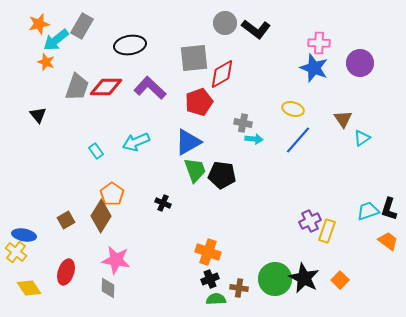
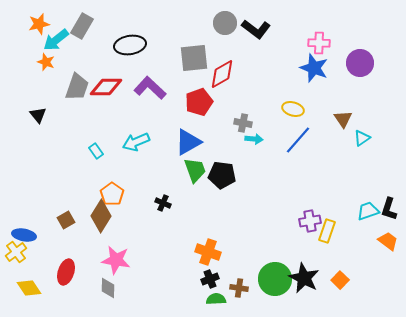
purple cross at (310, 221): rotated 15 degrees clockwise
yellow cross at (16, 252): rotated 15 degrees clockwise
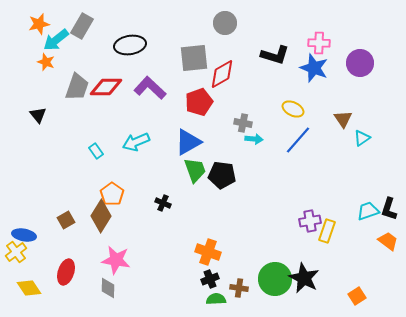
black L-shape at (256, 29): moved 19 px right, 26 px down; rotated 20 degrees counterclockwise
yellow ellipse at (293, 109): rotated 10 degrees clockwise
orange square at (340, 280): moved 17 px right, 16 px down; rotated 12 degrees clockwise
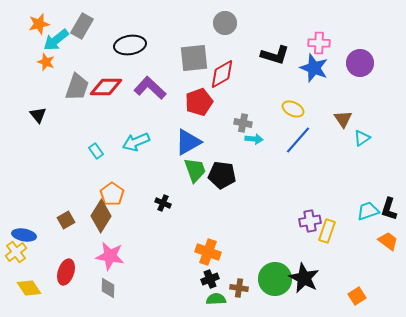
pink star at (116, 260): moved 6 px left, 4 px up
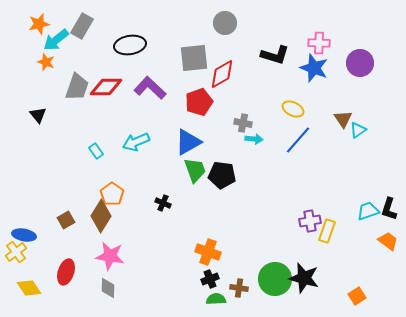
cyan triangle at (362, 138): moved 4 px left, 8 px up
black star at (304, 278): rotated 12 degrees counterclockwise
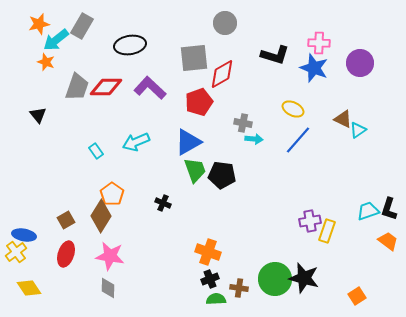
brown triangle at (343, 119): rotated 30 degrees counterclockwise
red ellipse at (66, 272): moved 18 px up
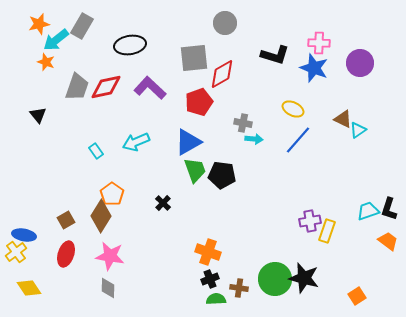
red diamond at (106, 87): rotated 12 degrees counterclockwise
black cross at (163, 203): rotated 21 degrees clockwise
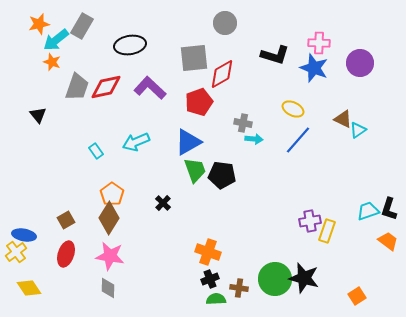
orange star at (46, 62): moved 6 px right
brown diamond at (101, 216): moved 8 px right, 2 px down
